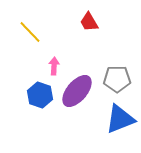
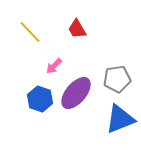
red trapezoid: moved 12 px left, 7 px down
pink arrow: rotated 138 degrees counterclockwise
gray pentagon: rotated 8 degrees counterclockwise
purple ellipse: moved 1 px left, 2 px down
blue hexagon: moved 4 px down
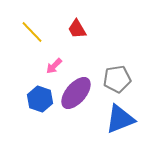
yellow line: moved 2 px right
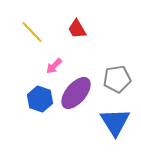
blue triangle: moved 5 px left, 3 px down; rotated 40 degrees counterclockwise
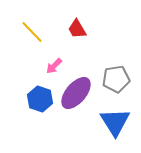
gray pentagon: moved 1 px left
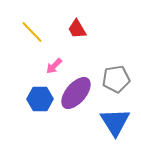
blue hexagon: rotated 20 degrees counterclockwise
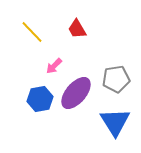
blue hexagon: rotated 10 degrees counterclockwise
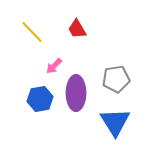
purple ellipse: rotated 40 degrees counterclockwise
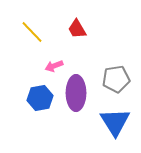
pink arrow: rotated 24 degrees clockwise
blue hexagon: moved 1 px up
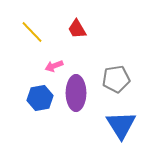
blue triangle: moved 6 px right, 3 px down
